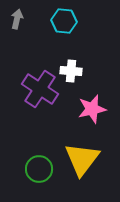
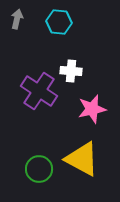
cyan hexagon: moved 5 px left, 1 px down
purple cross: moved 1 px left, 2 px down
yellow triangle: rotated 39 degrees counterclockwise
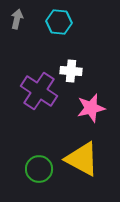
pink star: moved 1 px left, 1 px up
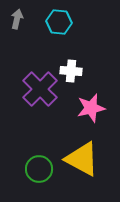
purple cross: moved 1 px right, 2 px up; rotated 12 degrees clockwise
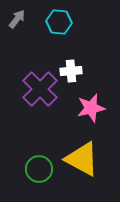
gray arrow: rotated 24 degrees clockwise
white cross: rotated 10 degrees counterclockwise
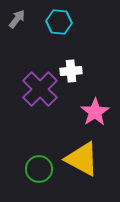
pink star: moved 4 px right, 4 px down; rotated 20 degrees counterclockwise
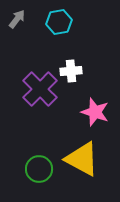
cyan hexagon: rotated 15 degrees counterclockwise
pink star: rotated 20 degrees counterclockwise
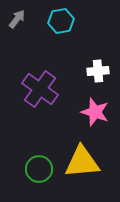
cyan hexagon: moved 2 px right, 1 px up
white cross: moved 27 px right
purple cross: rotated 9 degrees counterclockwise
yellow triangle: moved 3 px down; rotated 33 degrees counterclockwise
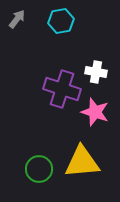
white cross: moved 2 px left, 1 px down; rotated 15 degrees clockwise
purple cross: moved 22 px right; rotated 18 degrees counterclockwise
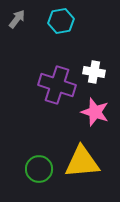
white cross: moved 2 px left
purple cross: moved 5 px left, 4 px up
